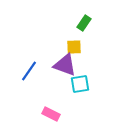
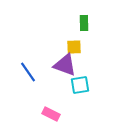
green rectangle: rotated 35 degrees counterclockwise
blue line: moved 1 px left, 1 px down; rotated 70 degrees counterclockwise
cyan square: moved 1 px down
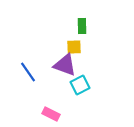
green rectangle: moved 2 px left, 3 px down
cyan square: rotated 18 degrees counterclockwise
